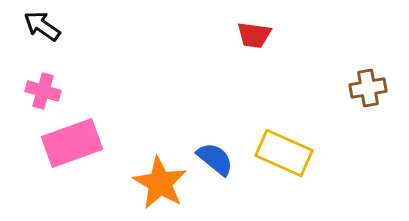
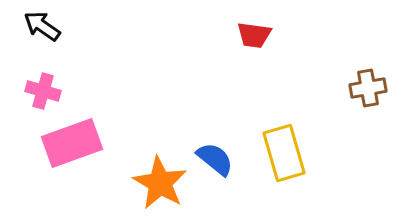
yellow rectangle: rotated 50 degrees clockwise
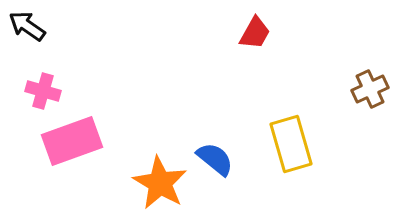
black arrow: moved 15 px left
red trapezoid: moved 1 px right, 2 px up; rotated 69 degrees counterclockwise
brown cross: moved 2 px right, 1 px down; rotated 15 degrees counterclockwise
pink rectangle: moved 2 px up
yellow rectangle: moved 7 px right, 9 px up
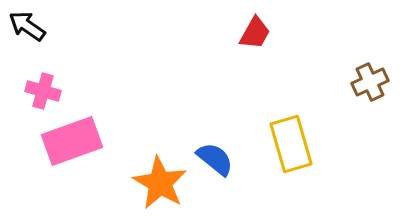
brown cross: moved 7 px up
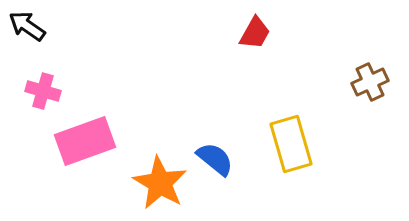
pink rectangle: moved 13 px right
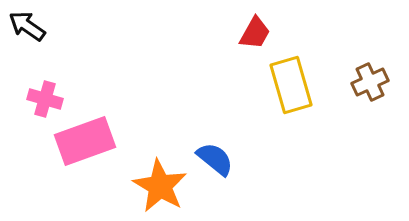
pink cross: moved 2 px right, 8 px down
yellow rectangle: moved 59 px up
orange star: moved 3 px down
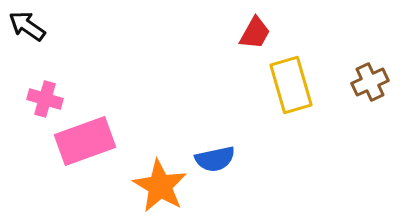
blue semicircle: rotated 129 degrees clockwise
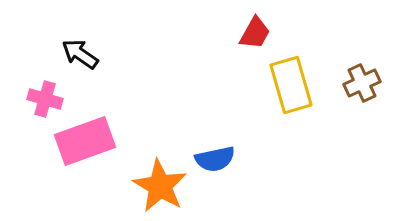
black arrow: moved 53 px right, 28 px down
brown cross: moved 8 px left, 1 px down
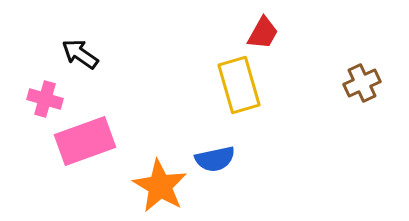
red trapezoid: moved 8 px right
yellow rectangle: moved 52 px left
